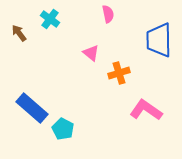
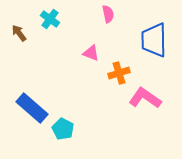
blue trapezoid: moved 5 px left
pink triangle: rotated 18 degrees counterclockwise
pink L-shape: moved 1 px left, 12 px up
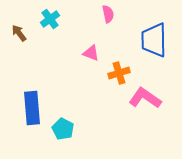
cyan cross: rotated 18 degrees clockwise
blue rectangle: rotated 44 degrees clockwise
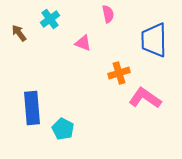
pink triangle: moved 8 px left, 10 px up
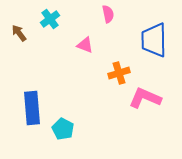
pink triangle: moved 2 px right, 2 px down
pink L-shape: rotated 12 degrees counterclockwise
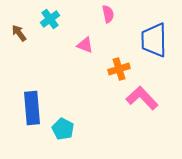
orange cross: moved 4 px up
pink L-shape: moved 3 px left; rotated 24 degrees clockwise
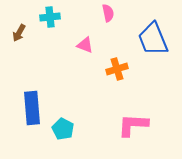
pink semicircle: moved 1 px up
cyan cross: moved 2 px up; rotated 30 degrees clockwise
brown arrow: rotated 114 degrees counterclockwise
blue trapezoid: moved 1 px left, 1 px up; rotated 21 degrees counterclockwise
orange cross: moved 2 px left
pink L-shape: moved 9 px left, 27 px down; rotated 44 degrees counterclockwise
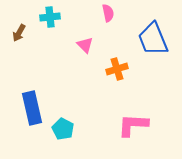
pink triangle: rotated 24 degrees clockwise
blue rectangle: rotated 8 degrees counterclockwise
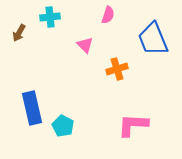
pink semicircle: moved 2 px down; rotated 30 degrees clockwise
cyan pentagon: moved 3 px up
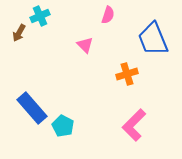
cyan cross: moved 10 px left, 1 px up; rotated 18 degrees counterclockwise
orange cross: moved 10 px right, 5 px down
blue rectangle: rotated 28 degrees counterclockwise
pink L-shape: moved 1 px right; rotated 48 degrees counterclockwise
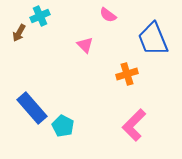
pink semicircle: rotated 108 degrees clockwise
